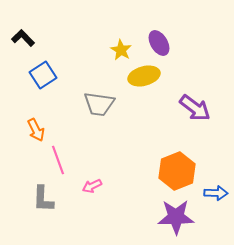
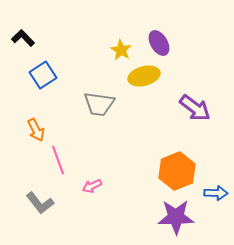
gray L-shape: moved 3 px left, 4 px down; rotated 40 degrees counterclockwise
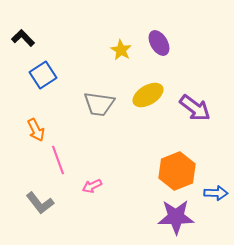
yellow ellipse: moved 4 px right, 19 px down; rotated 16 degrees counterclockwise
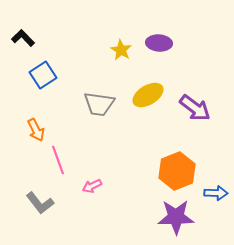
purple ellipse: rotated 55 degrees counterclockwise
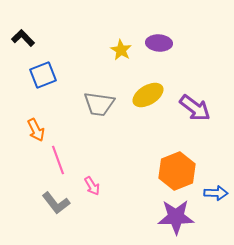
blue square: rotated 12 degrees clockwise
pink arrow: rotated 96 degrees counterclockwise
gray L-shape: moved 16 px right
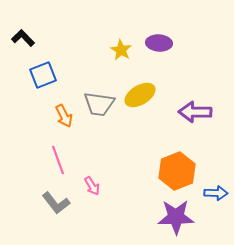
yellow ellipse: moved 8 px left
purple arrow: moved 4 px down; rotated 144 degrees clockwise
orange arrow: moved 28 px right, 14 px up
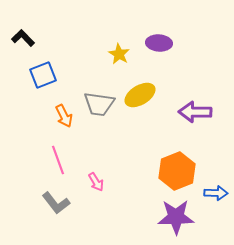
yellow star: moved 2 px left, 4 px down
pink arrow: moved 4 px right, 4 px up
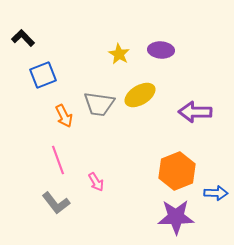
purple ellipse: moved 2 px right, 7 px down
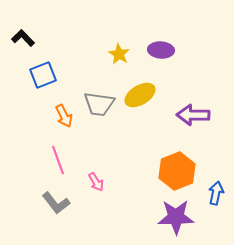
purple arrow: moved 2 px left, 3 px down
blue arrow: rotated 80 degrees counterclockwise
